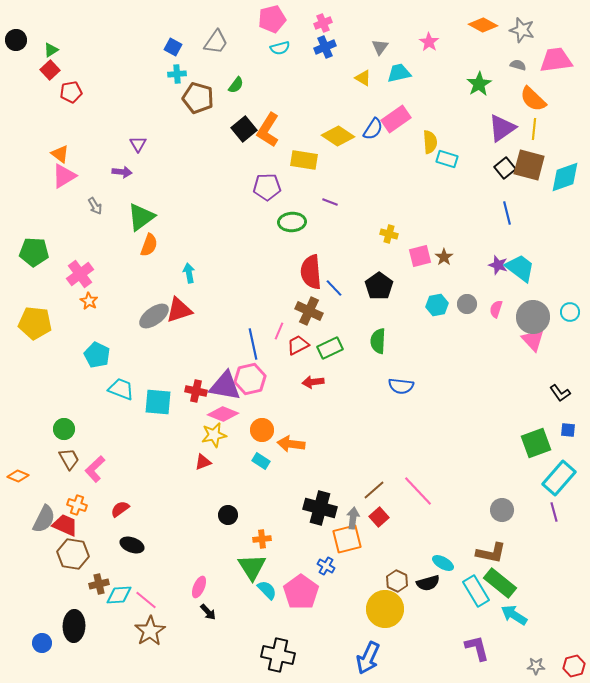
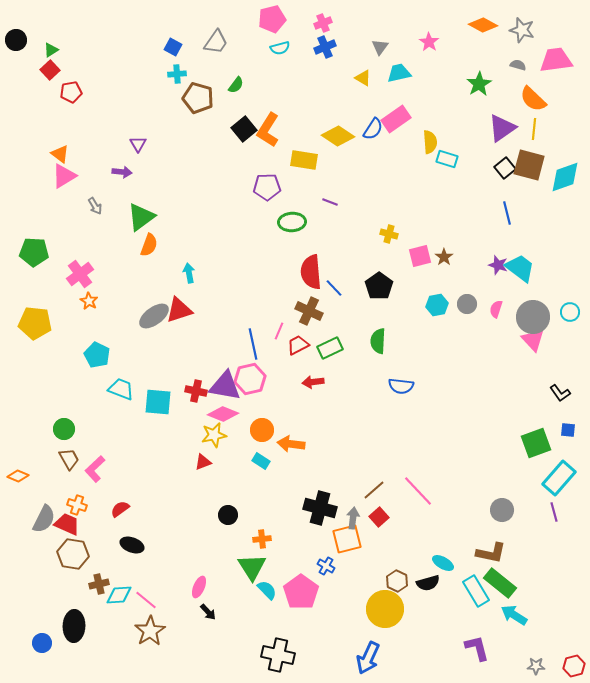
red trapezoid at (65, 525): moved 2 px right, 1 px up
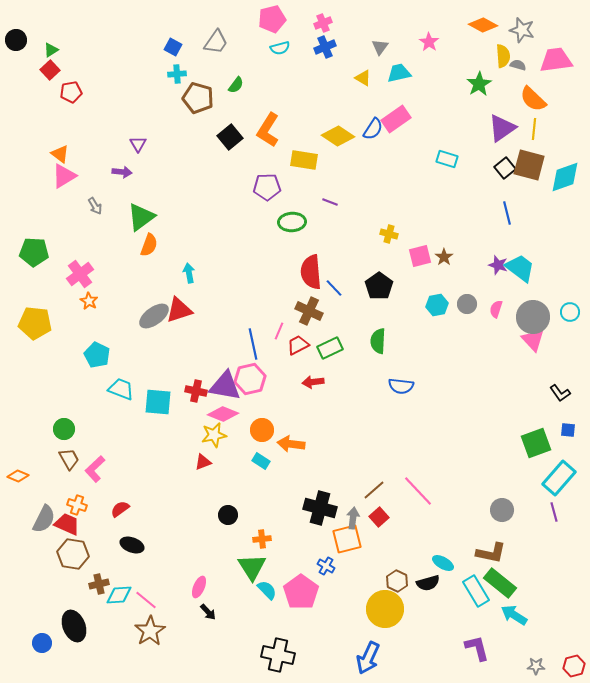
black square at (244, 129): moved 14 px left, 8 px down
yellow semicircle at (430, 142): moved 73 px right, 86 px up
black ellipse at (74, 626): rotated 24 degrees counterclockwise
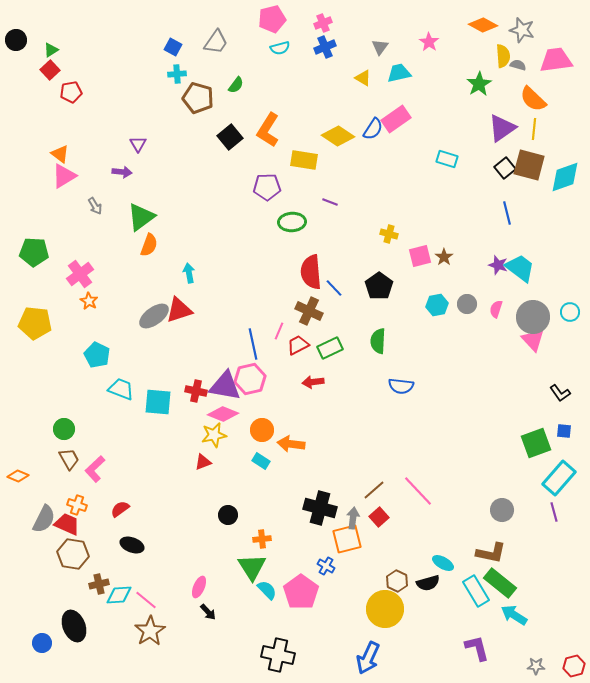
blue square at (568, 430): moved 4 px left, 1 px down
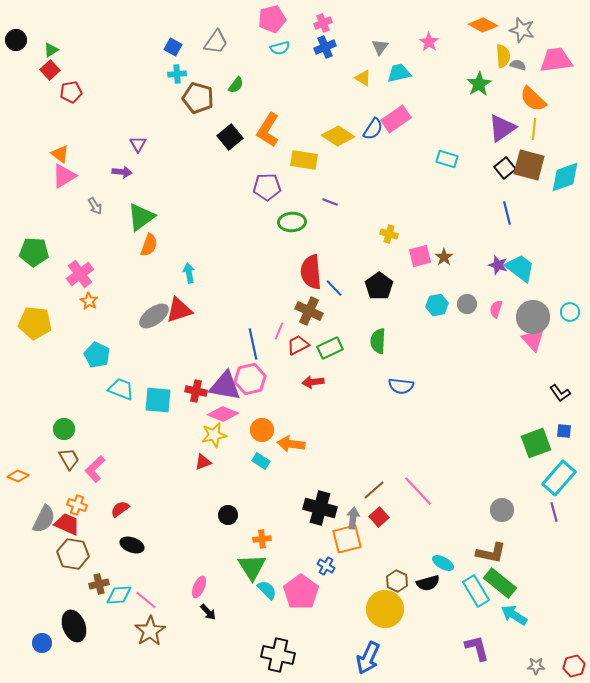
cyan square at (158, 402): moved 2 px up
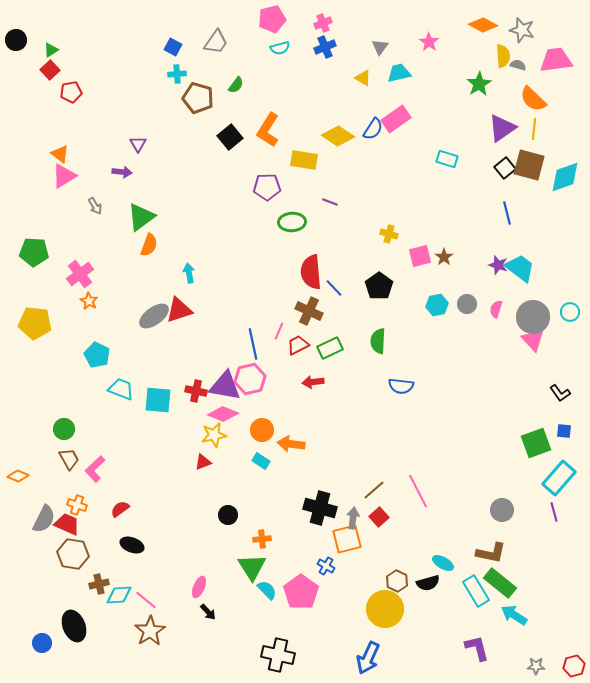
pink line at (418, 491): rotated 16 degrees clockwise
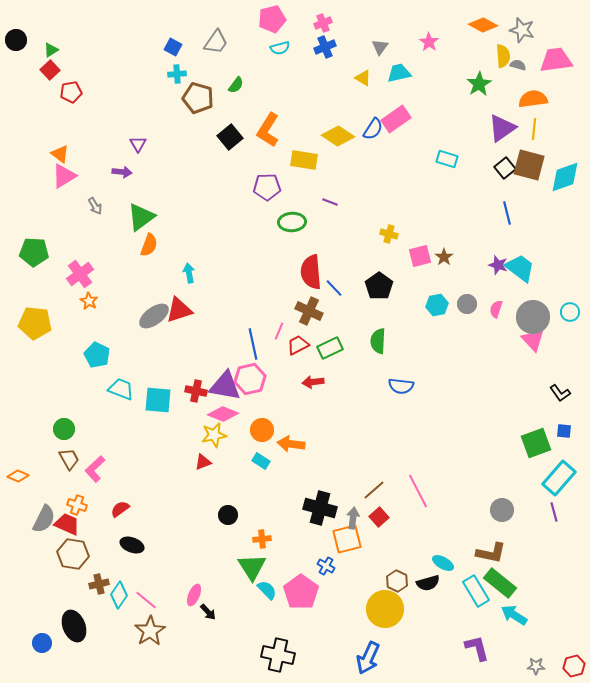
orange semicircle at (533, 99): rotated 128 degrees clockwise
pink ellipse at (199, 587): moved 5 px left, 8 px down
cyan diamond at (119, 595): rotated 52 degrees counterclockwise
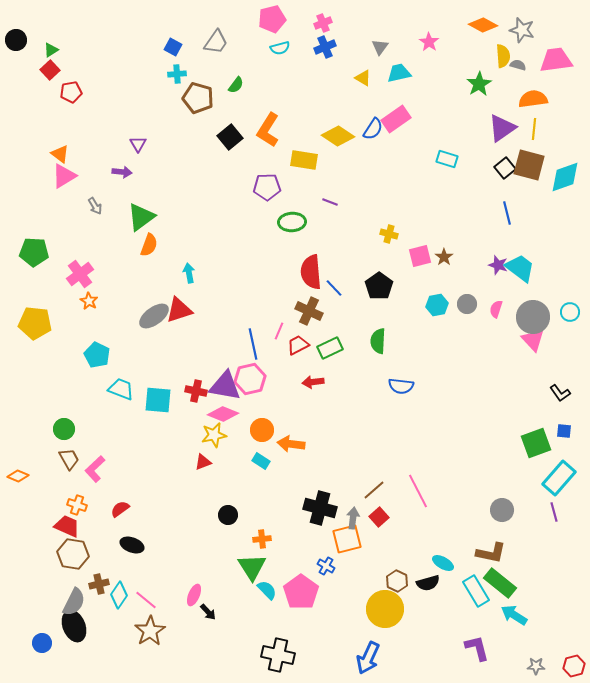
gray semicircle at (44, 519): moved 30 px right, 83 px down
red trapezoid at (67, 524): moved 2 px down
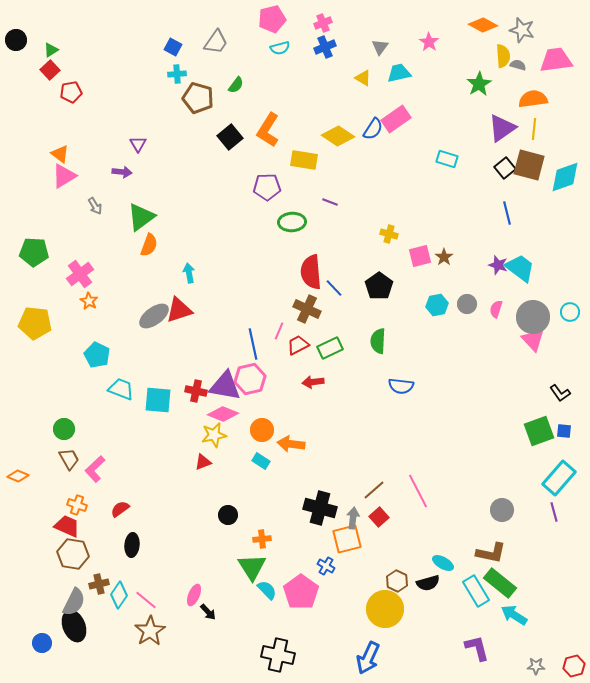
brown cross at (309, 311): moved 2 px left, 2 px up
green square at (536, 443): moved 3 px right, 12 px up
black ellipse at (132, 545): rotated 75 degrees clockwise
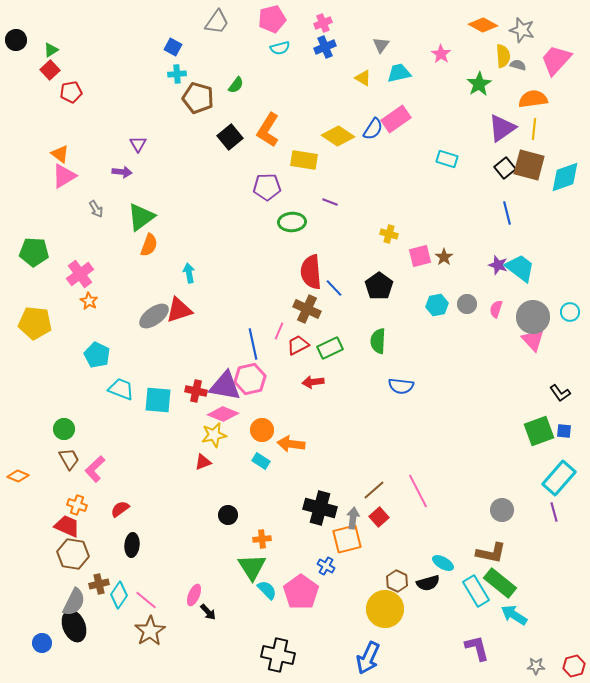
gray trapezoid at (216, 42): moved 1 px right, 20 px up
pink star at (429, 42): moved 12 px right, 12 px down
gray triangle at (380, 47): moved 1 px right, 2 px up
pink trapezoid at (556, 60): rotated 40 degrees counterclockwise
gray arrow at (95, 206): moved 1 px right, 3 px down
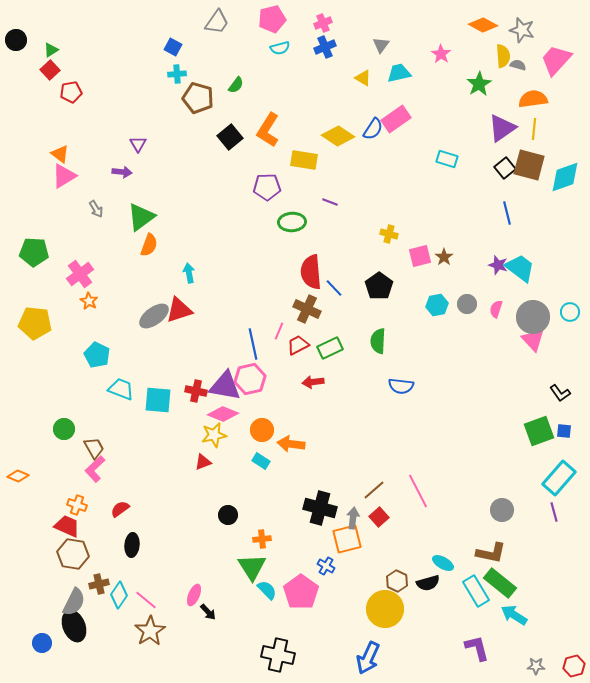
brown trapezoid at (69, 459): moved 25 px right, 11 px up
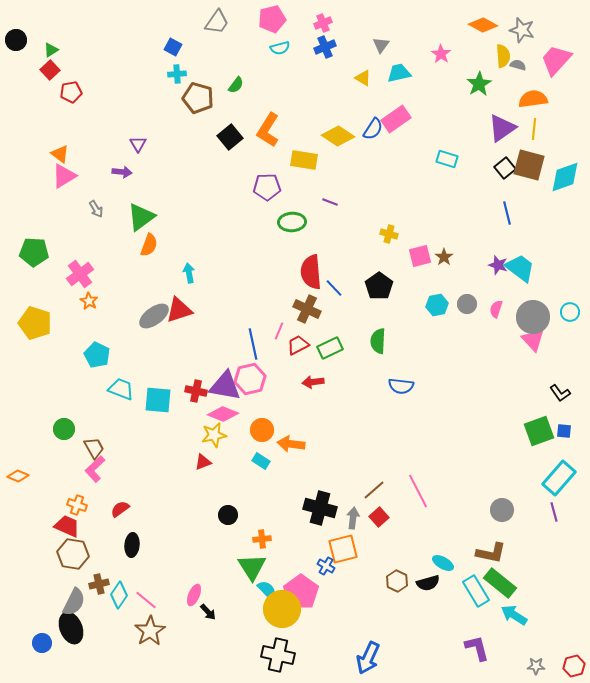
yellow pentagon at (35, 323): rotated 12 degrees clockwise
orange square at (347, 539): moved 4 px left, 10 px down
yellow circle at (385, 609): moved 103 px left
black ellipse at (74, 626): moved 3 px left, 2 px down
